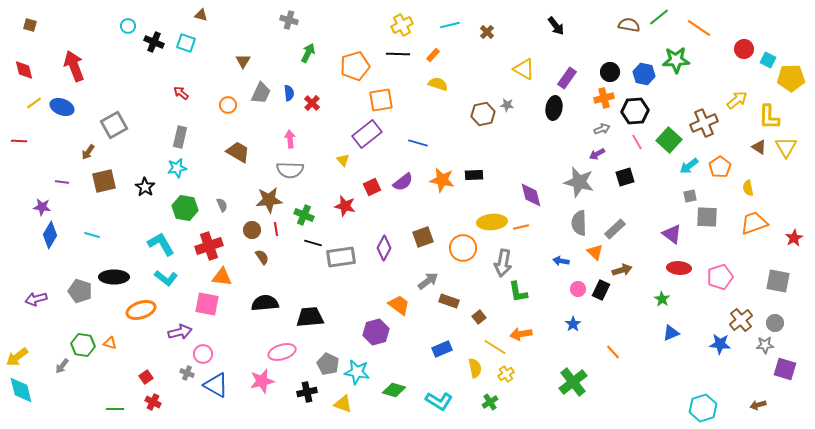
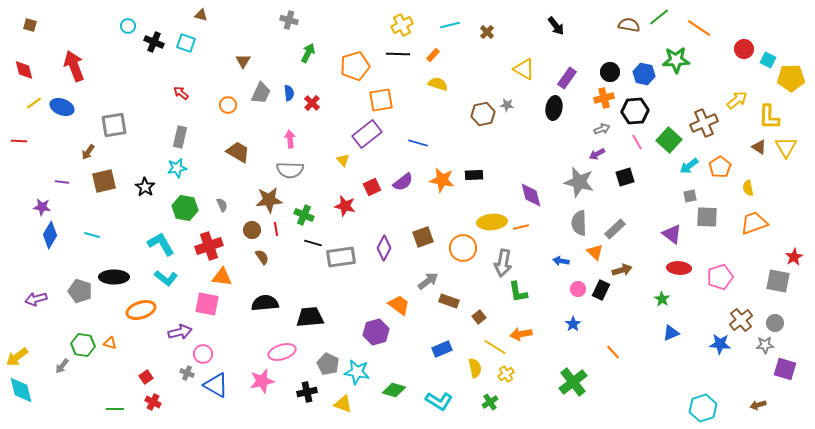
gray square at (114, 125): rotated 20 degrees clockwise
red star at (794, 238): moved 19 px down
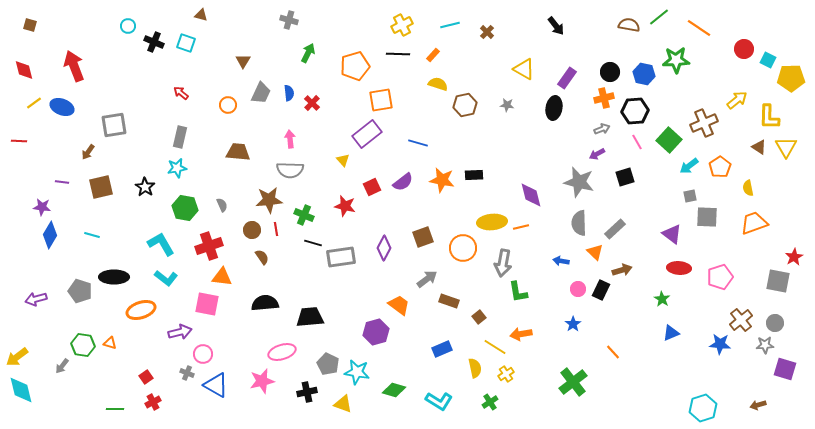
brown hexagon at (483, 114): moved 18 px left, 9 px up
brown trapezoid at (238, 152): rotated 25 degrees counterclockwise
brown square at (104, 181): moved 3 px left, 6 px down
gray arrow at (428, 281): moved 1 px left, 2 px up
red cross at (153, 402): rotated 35 degrees clockwise
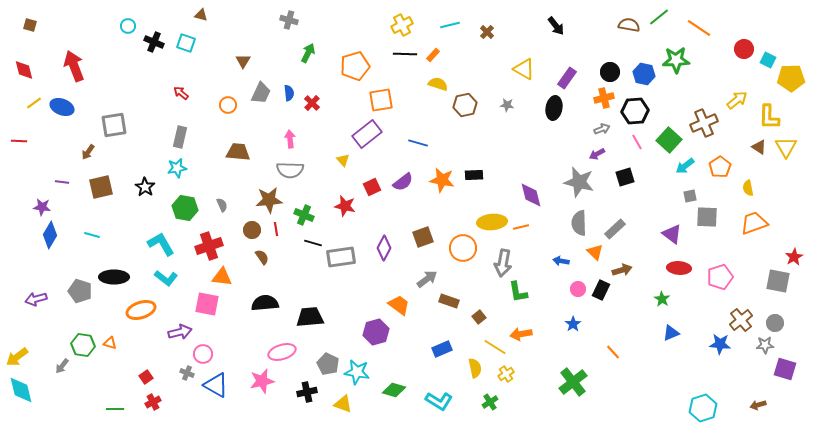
black line at (398, 54): moved 7 px right
cyan arrow at (689, 166): moved 4 px left
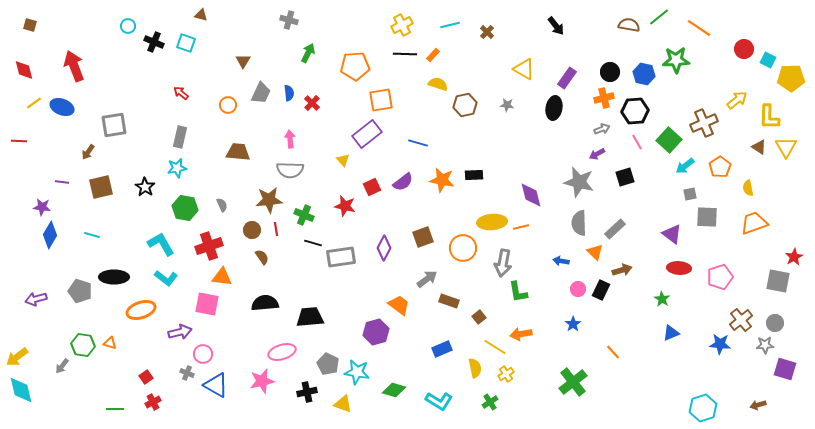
orange pentagon at (355, 66): rotated 12 degrees clockwise
gray square at (690, 196): moved 2 px up
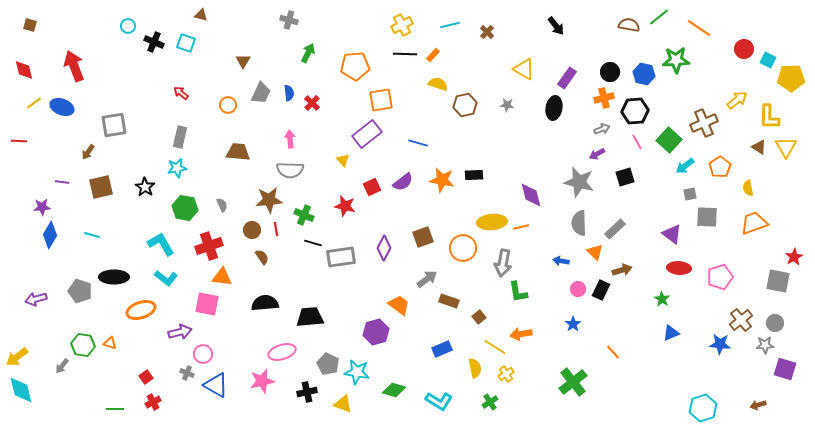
purple star at (42, 207): rotated 12 degrees counterclockwise
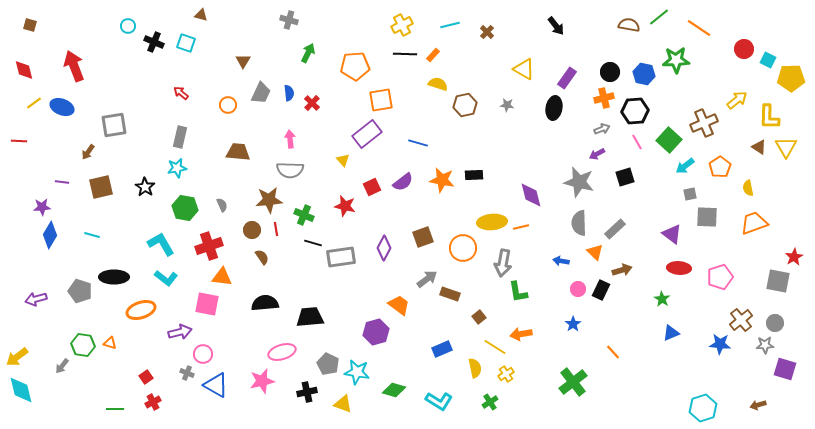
brown rectangle at (449, 301): moved 1 px right, 7 px up
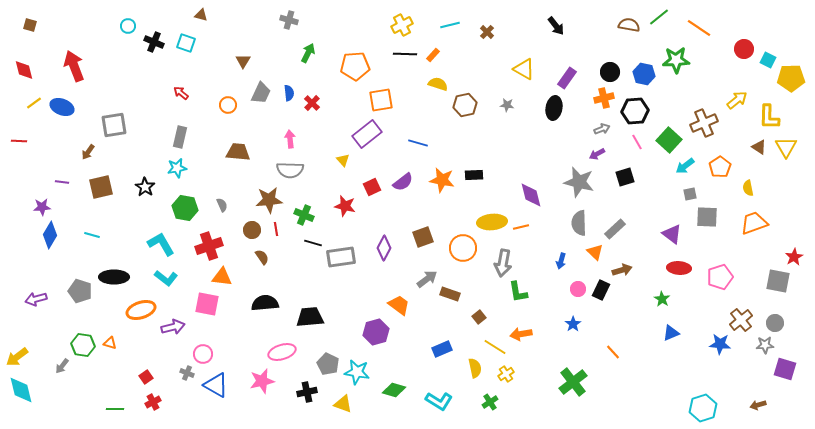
blue arrow at (561, 261): rotated 84 degrees counterclockwise
purple arrow at (180, 332): moved 7 px left, 5 px up
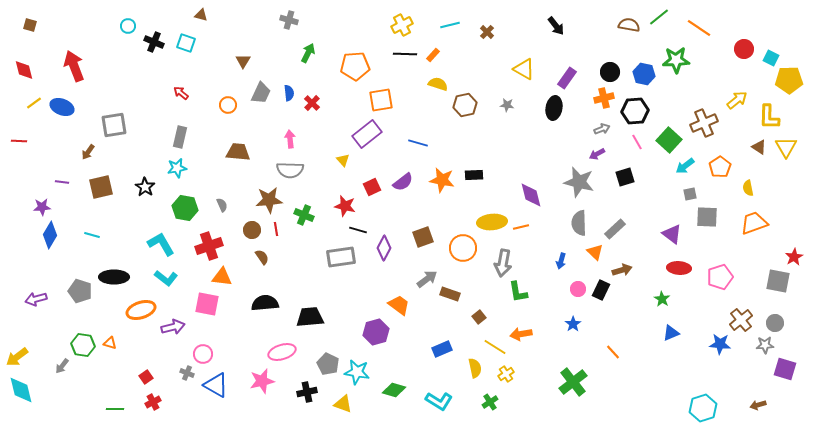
cyan square at (768, 60): moved 3 px right, 2 px up
yellow pentagon at (791, 78): moved 2 px left, 2 px down
black line at (313, 243): moved 45 px right, 13 px up
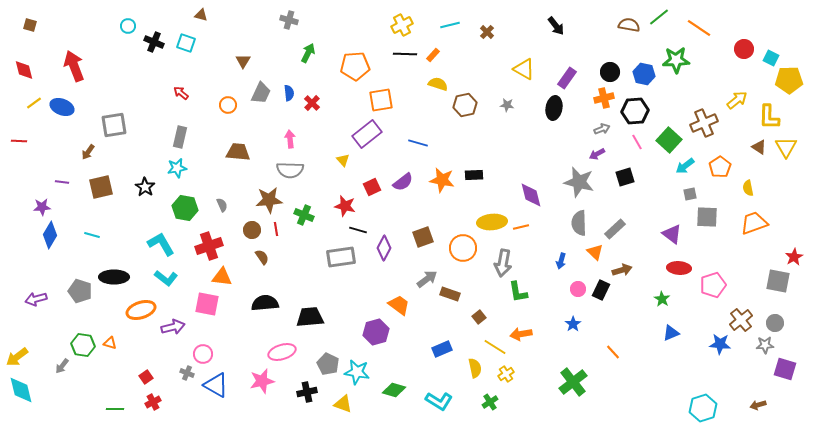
pink pentagon at (720, 277): moved 7 px left, 8 px down
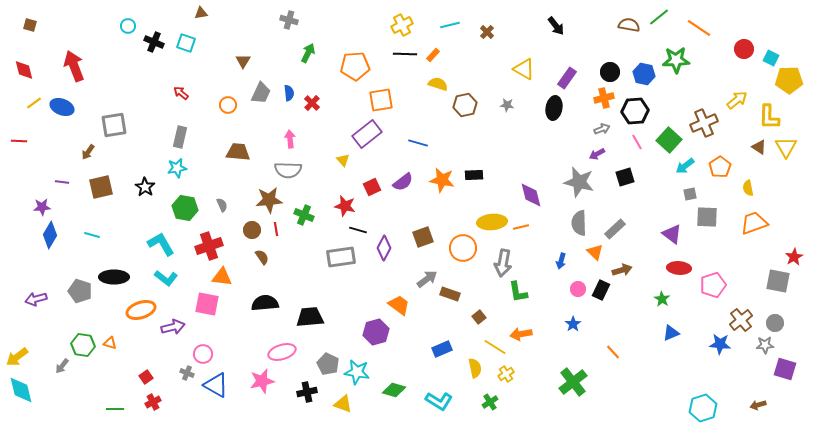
brown triangle at (201, 15): moved 2 px up; rotated 24 degrees counterclockwise
gray semicircle at (290, 170): moved 2 px left
